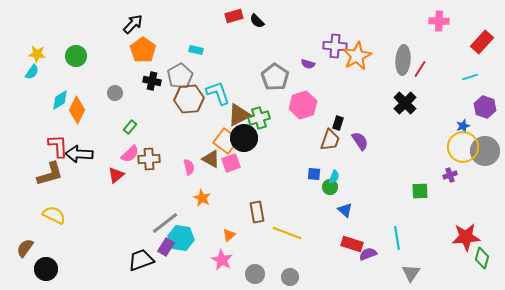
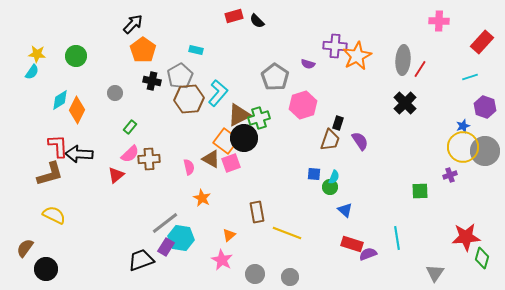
cyan L-shape at (218, 93): rotated 60 degrees clockwise
gray triangle at (411, 273): moved 24 px right
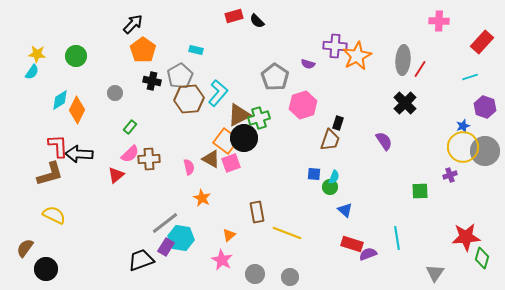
purple semicircle at (360, 141): moved 24 px right
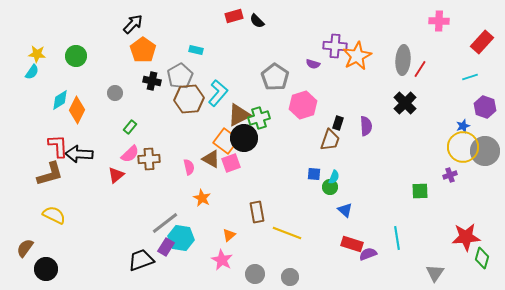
purple semicircle at (308, 64): moved 5 px right
purple semicircle at (384, 141): moved 18 px left, 15 px up; rotated 30 degrees clockwise
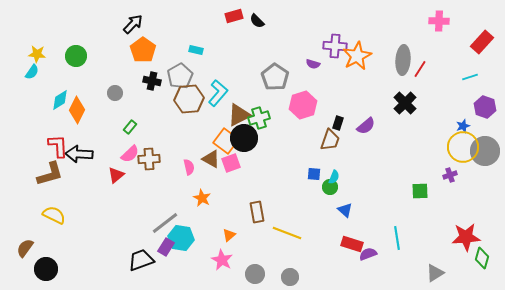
purple semicircle at (366, 126): rotated 54 degrees clockwise
gray triangle at (435, 273): rotated 24 degrees clockwise
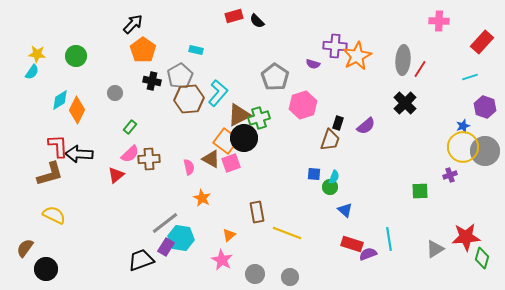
cyan line at (397, 238): moved 8 px left, 1 px down
gray triangle at (435, 273): moved 24 px up
